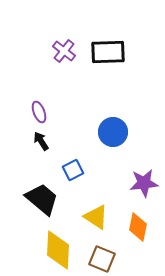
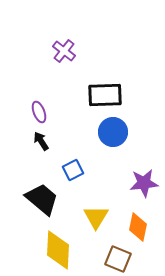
black rectangle: moved 3 px left, 43 px down
yellow triangle: rotated 28 degrees clockwise
brown square: moved 16 px right
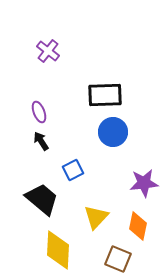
purple cross: moved 16 px left
yellow triangle: rotated 12 degrees clockwise
orange diamond: moved 1 px up
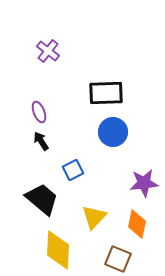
black rectangle: moved 1 px right, 2 px up
yellow triangle: moved 2 px left
orange diamond: moved 1 px left, 2 px up
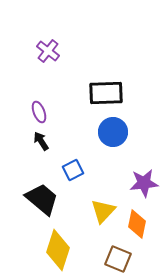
yellow triangle: moved 9 px right, 6 px up
yellow diamond: rotated 15 degrees clockwise
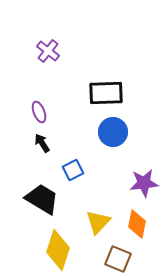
black arrow: moved 1 px right, 2 px down
black trapezoid: rotated 9 degrees counterclockwise
yellow triangle: moved 5 px left, 11 px down
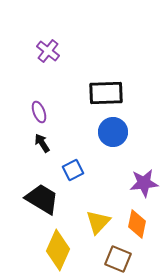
yellow diamond: rotated 6 degrees clockwise
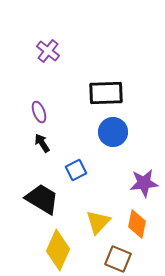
blue square: moved 3 px right
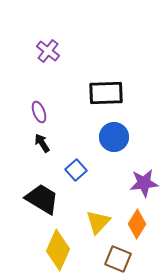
blue circle: moved 1 px right, 5 px down
blue square: rotated 15 degrees counterclockwise
orange diamond: rotated 20 degrees clockwise
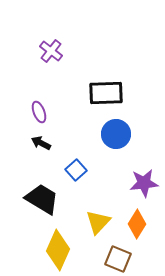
purple cross: moved 3 px right
blue circle: moved 2 px right, 3 px up
black arrow: moved 1 px left; rotated 30 degrees counterclockwise
